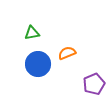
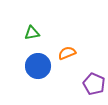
blue circle: moved 2 px down
purple pentagon: rotated 25 degrees counterclockwise
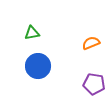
orange semicircle: moved 24 px right, 10 px up
purple pentagon: rotated 15 degrees counterclockwise
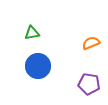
purple pentagon: moved 5 px left
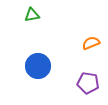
green triangle: moved 18 px up
purple pentagon: moved 1 px left, 1 px up
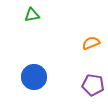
blue circle: moved 4 px left, 11 px down
purple pentagon: moved 5 px right, 2 px down
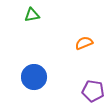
orange semicircle: moved 7 px left
purple pentagon: moved 6 px down
